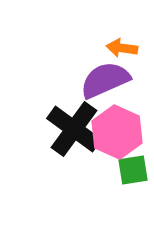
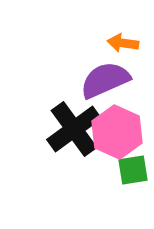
orange arrow: moved 1 px right, 5 px up
black cross: rotated 18 degrees clockwise
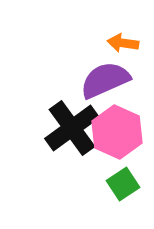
black cross: moved 2 px left, 1 px up
green square: moved 10 px left, 14 px down; rotated 24 degrees counterclockwise
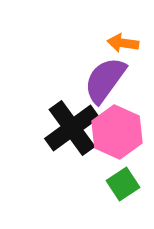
purple semicircle: rotated 30 degrees counterclockwise
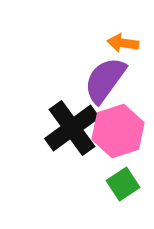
pink hexagon: moved 1 px right, 1 px up; rotated 18 degrees clockwise
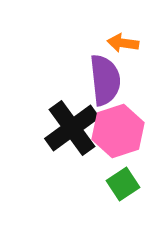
purple semicircle: rotated 138 degrees clockwise
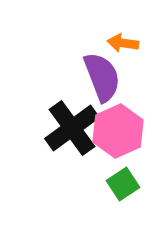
purple semicircle: moved 3 px left, 3 px up; rotated 15 degrees counterclockwise
pink hexagon: rotated 6 degrees counterclockwise
